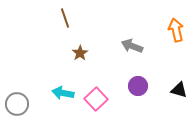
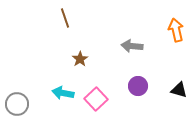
gray arrow: rotated 15 degrees counterclockwise
brown star: moved 6 px down
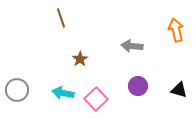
brown line: moved 4 px left
gray circle: moved 14 px up
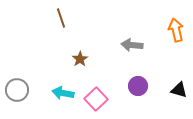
gray arrow: moved 1 px up
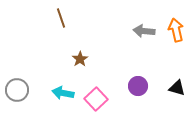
gray arrow: moved 12 px right, 14 px up
black triangle: moved 2 px left, 2 px up
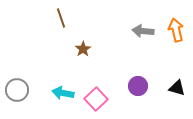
gray arrow: moved 1 px left
brown star: moved 3 px right, 10 px up
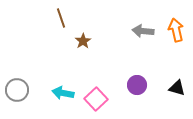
brown star: moved 8 px up
purple circle: moved 1 px left, 1 px up
